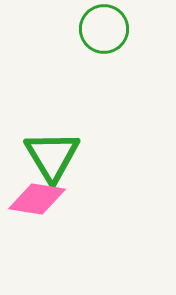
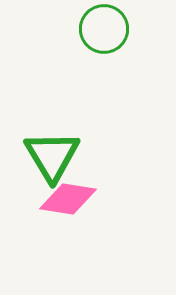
pink diamond: moved 31 px right
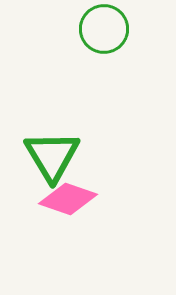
pink diamond: rotated 10 degrees clockwise
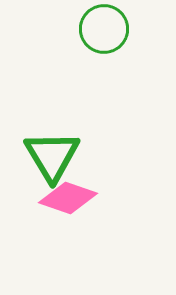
pink diamond: moved 1 px up
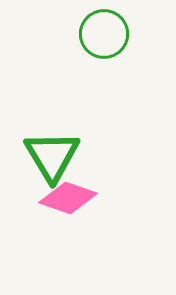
green circle: moved 5 px down
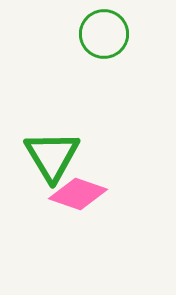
pink diamond: moved 10 px right, 4 px up
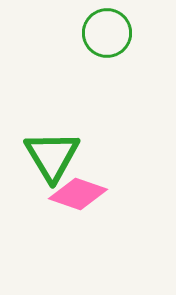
green circle: moved 3 px right, 1 px up
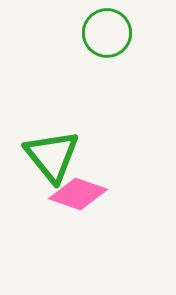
green triangle: rotated 8 degrees counterclockwise
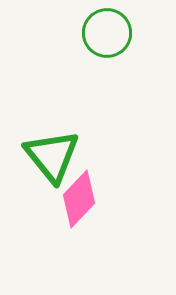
pink diamond: moved 1 px right, 5 px down; rotated 66 degrees counterclockwise
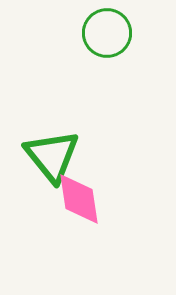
pink diamond: rotated 52 degrees counterclockwise
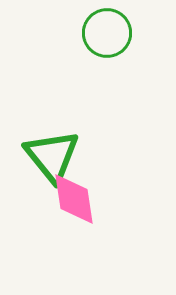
pink diamond: moved 5 px left
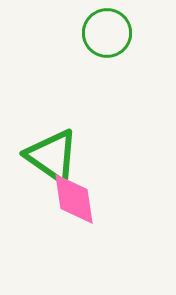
green triangle: rotated 16 degrees counterclockwise
